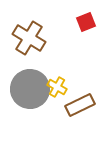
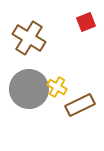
gray circle: moved 1 px left
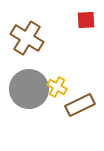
red square: moved 2 px up; rotated 18 degrees clockwise
brown cross: moved 2 px left
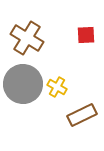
red square: moved 15 px down
gray circle: moved 6 px left, 5 px up
brown rectangle: moved 2 px right, 10 px down
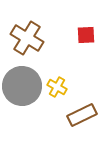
gray circle: moved 1 px left, 2 px down
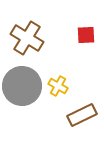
yellow cross: moved 1 px right, 1 px up
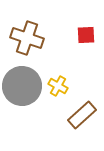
brown cross: rotated 12 degrees counterclockwise
brown rectangle: rotated 16 degrees counterclockwise
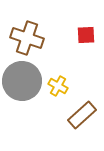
gray circle: moved 5 px up
